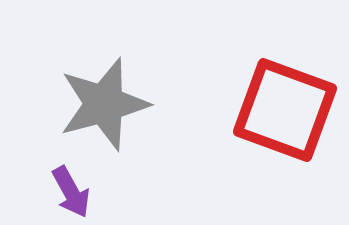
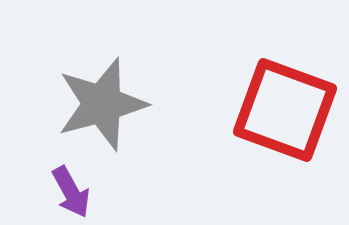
gray star: moved 2 px left
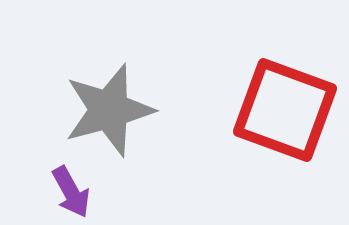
gray star: moved 7 px right, 6 px down
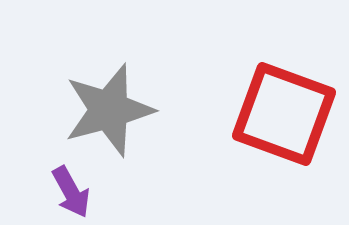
red square: moved 1 px left, 4 px down
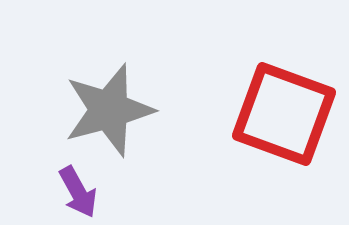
purple arrow: moved 7 px right
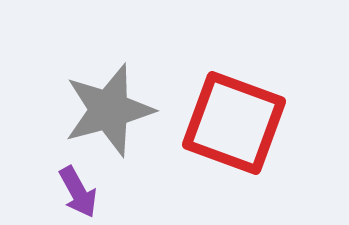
red square: moved 50 px left, 9 px down
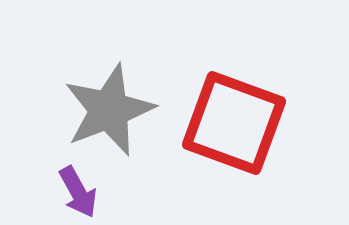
gray star: rotated 6 degrees counterclockwise
